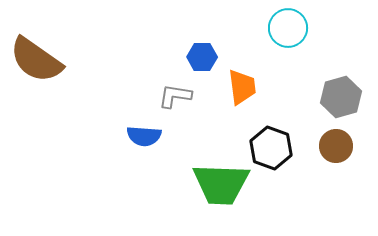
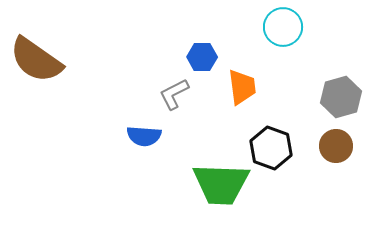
cyan circle: moved 5 px left, 1 px up
gray L-shape: moved 1 px left, 2 px up; rotated 36 degrees counterclockwise
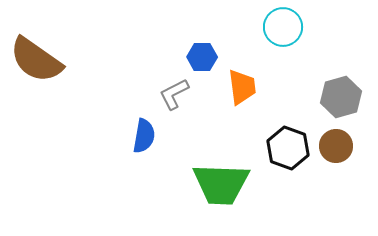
blue semicircle: rotated 84 degrees counterclockwise
black hexagon: moved 17 px right
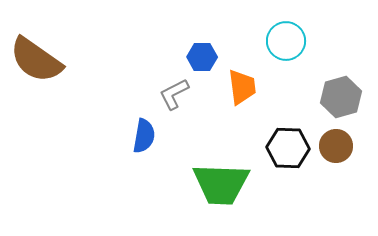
cyan circle: moved 3 px right, 14 px down
black hexagon: rotated 18 degrees counterclockwise
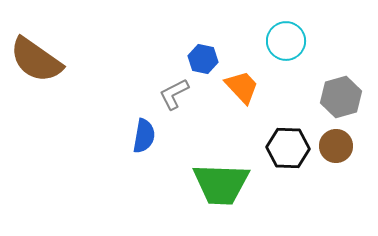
blue hexagon: moved 1 px right, 2 px down; rotated 12 degrees clockwise
orange trapezoid: rotated 36 degrees counterclockwise
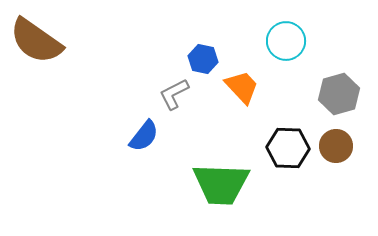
brown semicircle: moved 19 px up
gray hexagon: moved 2 px left, 3 px up
blue semicircle: rotated 28 degrees clockwise
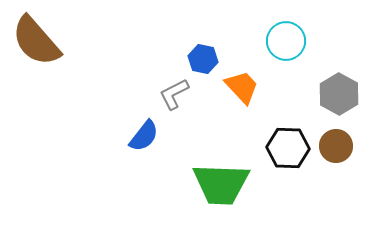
brown semicircle: rotated 14 degrees clockwise
gray hexagon: rotated 15 degrees counterclockwise
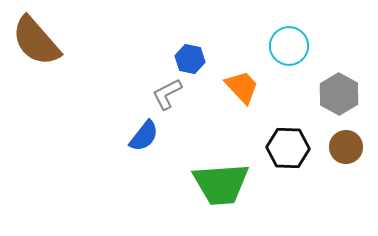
cyan circle: moved 3 px right, 5 px down
blue hexagon: moved 13 px left
gray L-shape: moved 7 px left
brown circle: moved 10 px right, 1 px down
green trapezoid: rotated 6 degrees counterclockwise
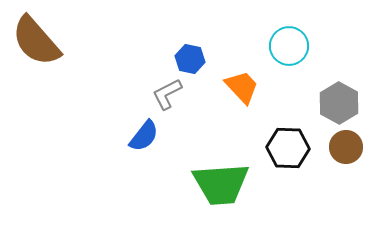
gray hexagon: moved 9 px down
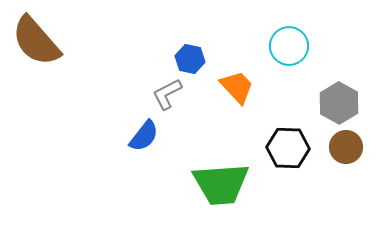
orange trapezoid: moved 5 px left
